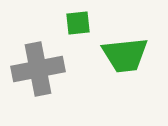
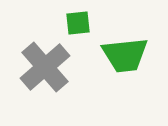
gray cross: moved 7 px right, 2 px up; rotated 30 degrees counterclockwise
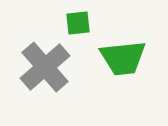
green trapezoid: moved 2 px left, 3 px down
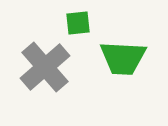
green trapezoid: rotated 9 degrees clockwise
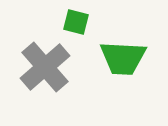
green square: moved 2 px left, 1 px up; rotated 20 degrees clockwise
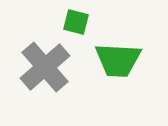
green trapezoid: moved 5 px left, 2 px down
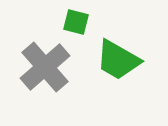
green trapezoid: rotated 27 degrees clockwise
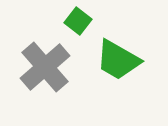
green square: moved 2 px right, 1 px up; rotated 24 degrees clockwise
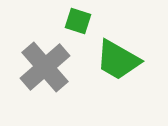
green square: rotated 20 degrees counterclockwise
